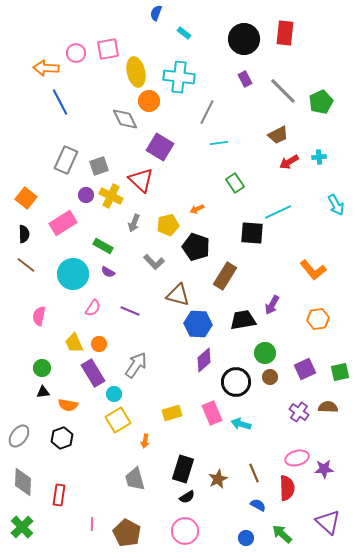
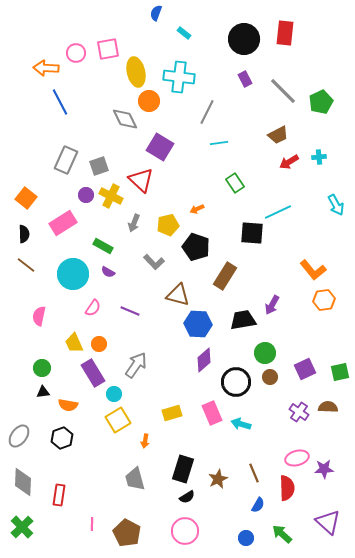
orange hexagon at (318, 319): moved 6 px right, 19 px up
blue semicircle at (258, 505): rotated 91 degrees clockwise
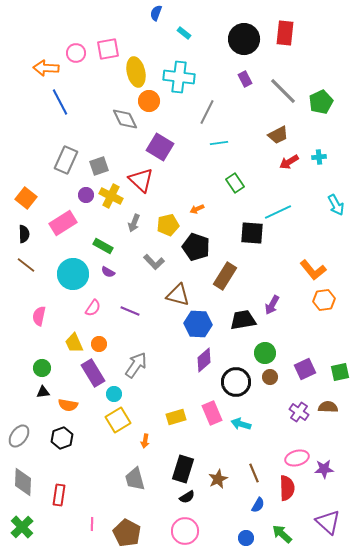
yellow rectangle at (172, 413): moved 4 px right, 4 px down
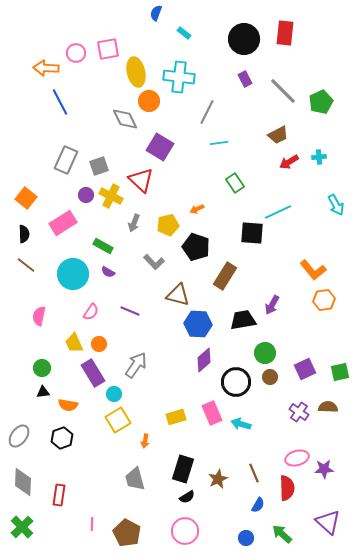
pink semicircle at (93, 308): moved 2 px left, 4 px down
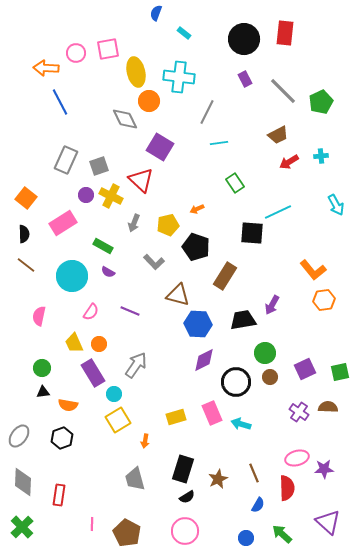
cyan cross at (319, 157): moved 2 px right, 1 px up
cyan circle at (73, 274): moved 1 px left, 2 px down
purple diamond at (204, 360): rotated 15 degrees clockwise
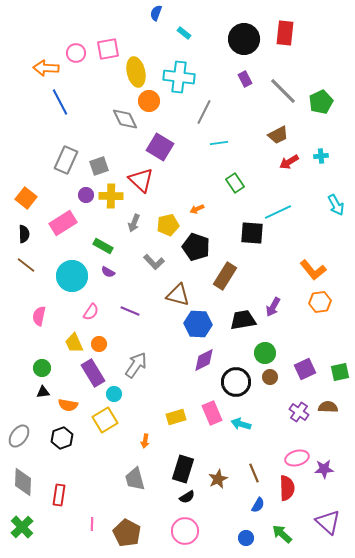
gray line at (207, 112): moved 3 px left
yellow cross at (111, 196): rotated 25 degrees counterclockwise
orange hexagon at (324, 300): moved 4 px left, 2 px down
purple arrow at (272, 305): moved 1 px right, 2 px down
yellow square at (118, 420): moved 13 px left
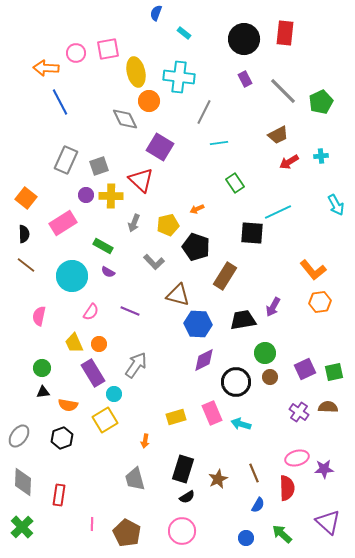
green square at (340, 372): moved 6 px left
pink circle at (185, 531): moved 3 px left
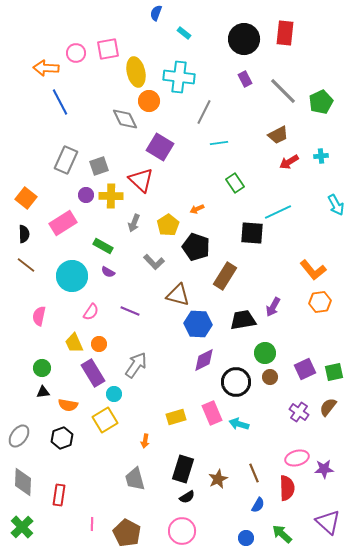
yellow pentagon at (168, 225): rotated 20 degrees counterclockwise
brown semicircle at (328, 407): rotated 54 degrees counterclockwise
cyan arrow at (241, 424): moved 2 px left
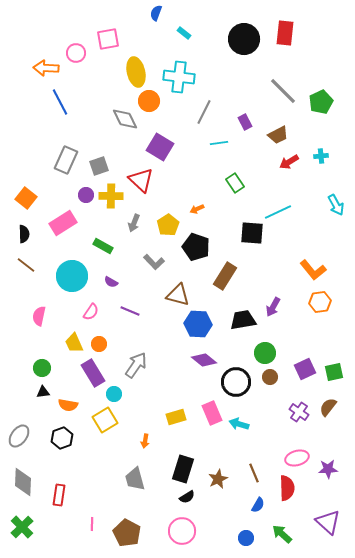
pink square at (108, 49): moved 10 px up
purple rectangle at (245, 79): moved 43 px down
purple semicircle at (108, 272): moved 3 px right, 10 px down
purple diamond at (204, 360): rotated 65 degrees clockwise
purple star at (324, 469): moved 4 px right
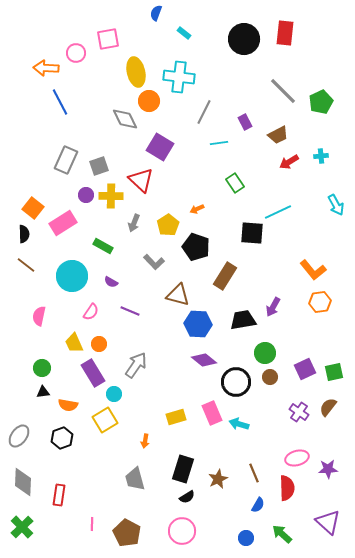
orange square at (26, 198): moved 7 px right, 10 px down
